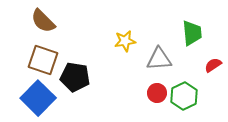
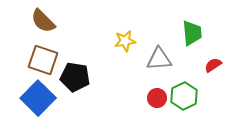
red circle: moved 5 px down
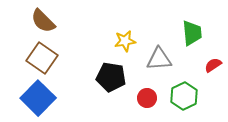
brown square: moved 1 px left, 2 px up; rotated 16 degrees clockwise
black pentagon: moved 36 px right
red circle: moved 10 px left
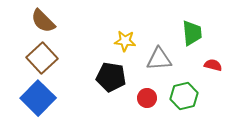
yellow star: rotated 15 degrees clockwise
brown square: rotated 12 degrees clockwise
red semicircle: rotated 48 degrees clockwise
green hexagon: rotated 12 degrees clockwise
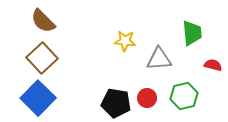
black pentagon: moved 5 px right, 26 px down
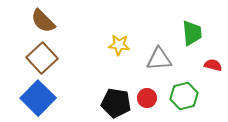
yellow star: moved 6 px left, 4 px down
